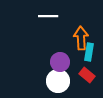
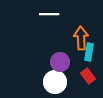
white line: moved 1 px right, 2 px up
red rectangle: moved 1 px right, 1 px down; rotated 14 degrees clockwise
white circle: moved 3 px left, 1 px down
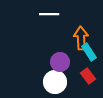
cyan rectangle: rotated 42 degrees counterclockwise
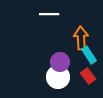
cyan rectangle: moved 3 px down
white circle: moved 3 px right, 5 px up
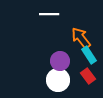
orange arrow: rotated 35 degrees counterclockwise
purple circle: moved 1 px up
white circle: moved 3 px down
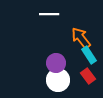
purple circle: moved 4 px left, 2 px down
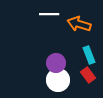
orange arrow: moved 2 px left, 14 px up; rotated 35 degrees counterclockwise
cyan rectangle: rotated 12 degrees clockwise
red rectangle: moved 1 px up
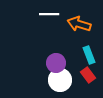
white circle: moved 2 px right
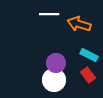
cyan rectangle: rotated 42 degrees counterclockwise
white circle: moved 6 px left
